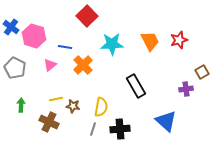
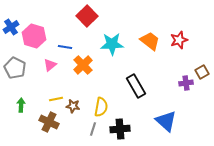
blue cross: rotated 21 degrees clockwise
orange trapezoid: rotated 25 degrees counterclockwise
purple cross: moved 6 px up
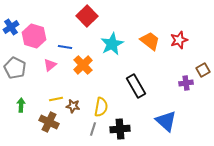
cyan star: rotated 25 degrees counterclockwise
brown square: moved 1 px right, 2 px up
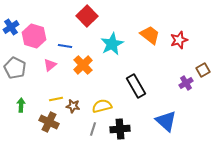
orange trapezoid: moved 6 px up
blue line: moved 1 px up
purple cross: rotated 24 degrees counterclockwise
yellow semicircle: moved 1 px right, 1 px up; rotated 114 degrees counterclockwise
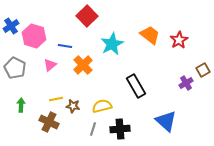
blue cross: moved 1 px up
red star: rotated 12 degrees counterclockwise
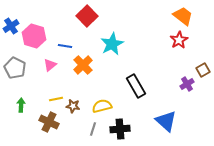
orange trapezoid: moved 33 px right, 19 px up
purple cross: moved 1 px right, 1 px down
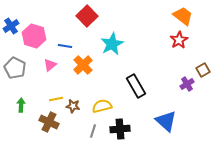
gray line: moved 2 px down
